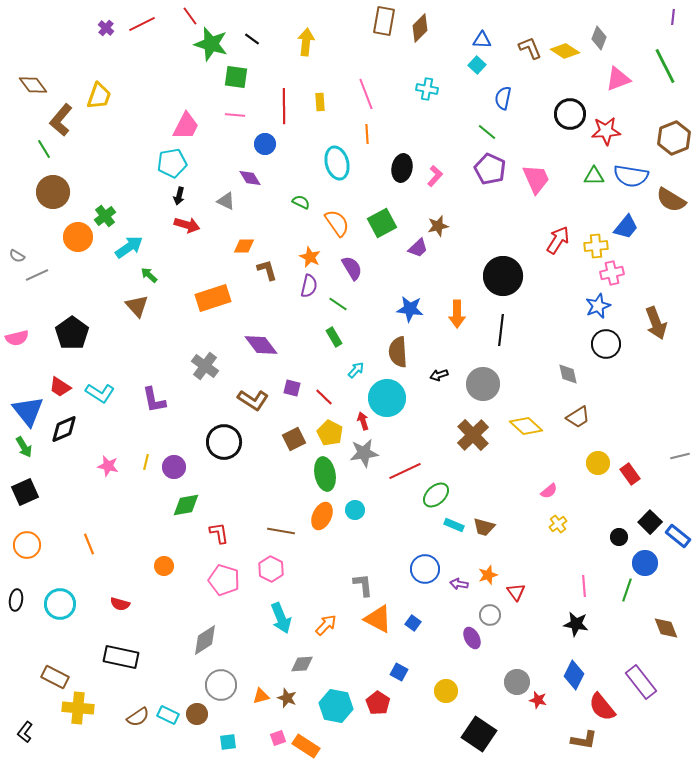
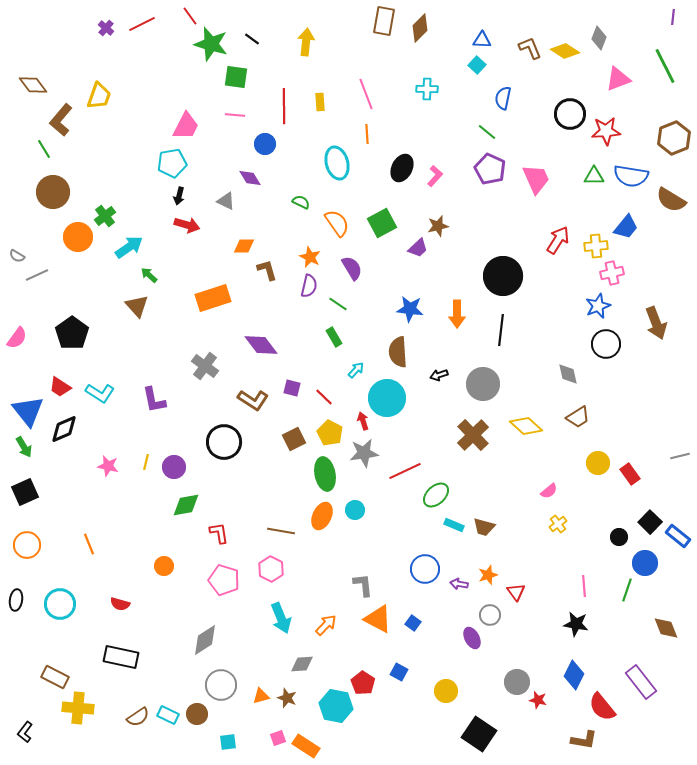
cyan cross at (427, 89): rotated 10 degrees counterclockwise
black ellipse at (402, 168): rotated 16 degrees clockwise
pink semicircle at (17, 338): rotated 40 degrees counterclockwise
red pentagon at (378, 703): moved 15 px left, 20 px up
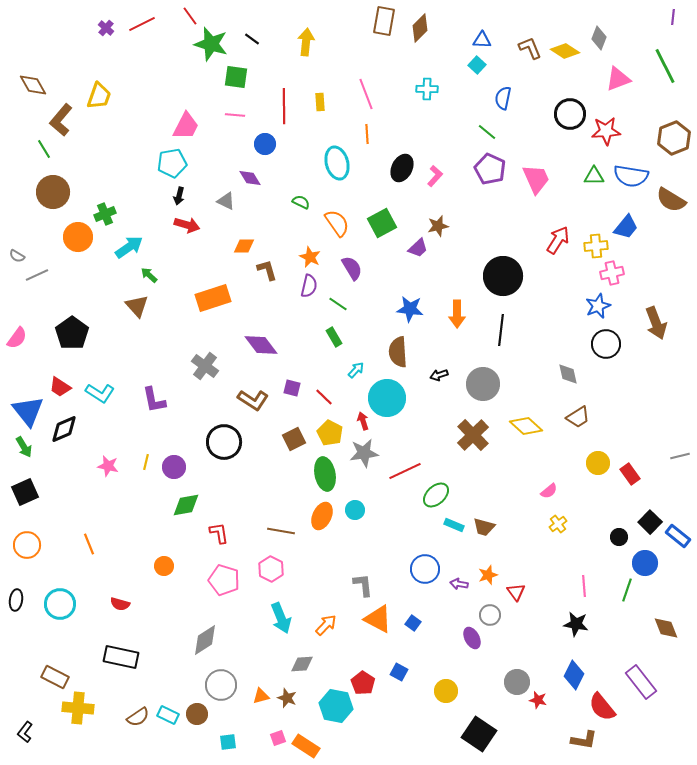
brown diamond at (33, 85): rotated 8 degrees clockwise
green cross at (105, 216): moved 2 px up; rotated 15 degrees clockwise
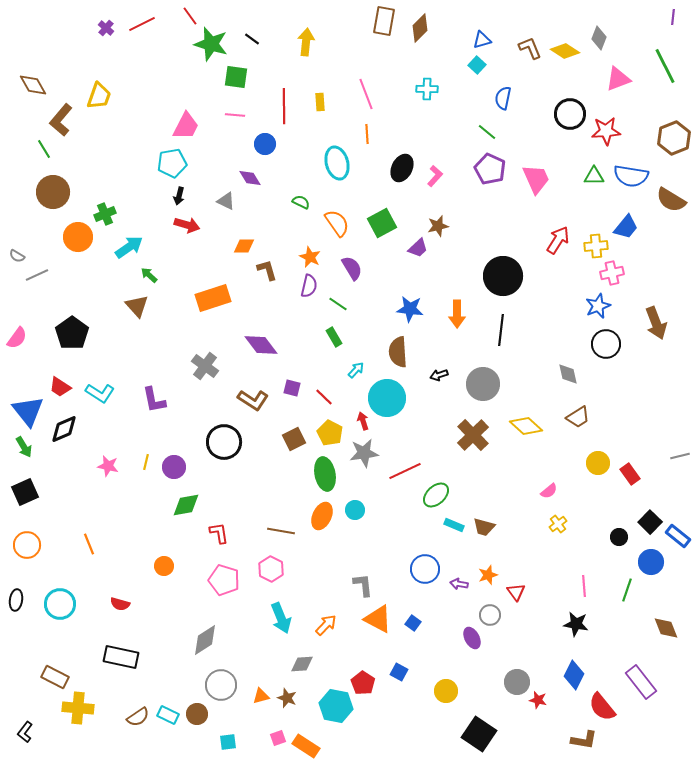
blue triangle at (482, 40): rotated 18 degrees counterclockwise
blue circle at (645, 563): moved 6 px right, 1 px up
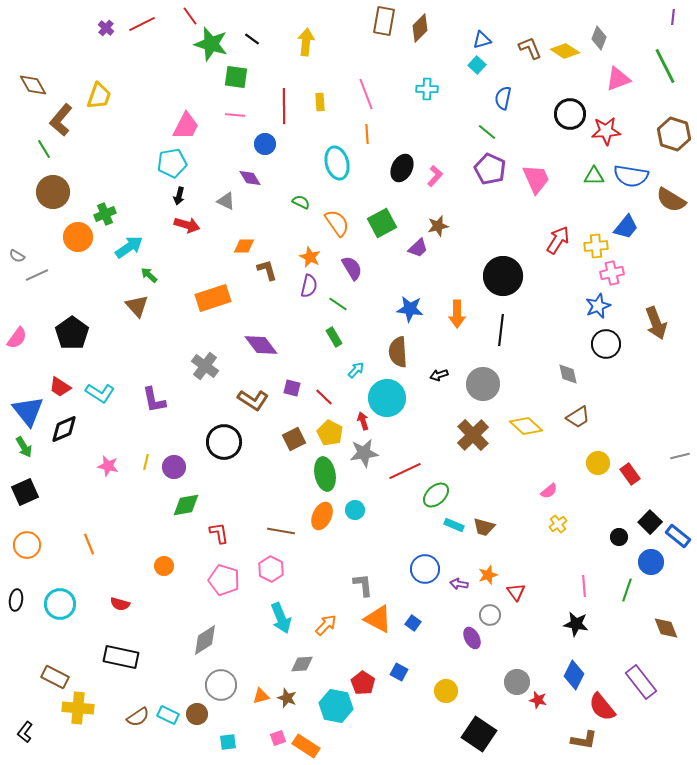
brown hexagon at (674, 138): moved 4 px up; rotated 20 degrees counterclockwise
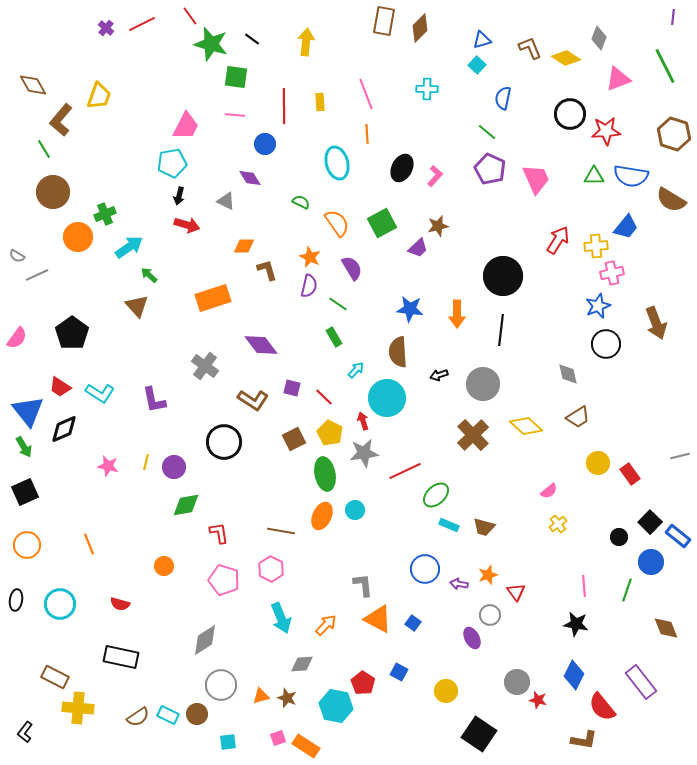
yellow diamond at (565, 51): moved 1 px right, 7 px down
cyan rectangle at (454, 525): moved 5 px left
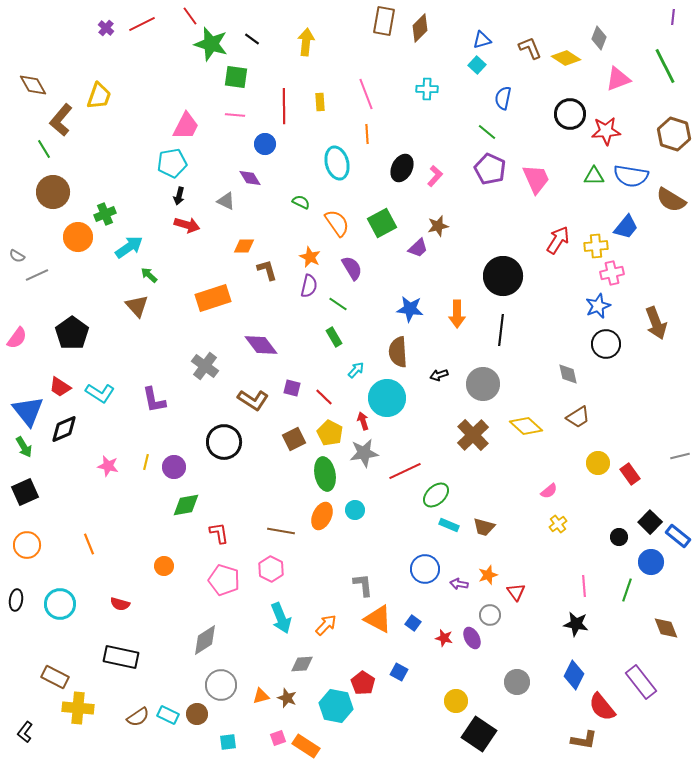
yellow circle at (446, 691): moved 10 px right, 10 px down
red star at (538, 700): moved 94 px left, 62 px up
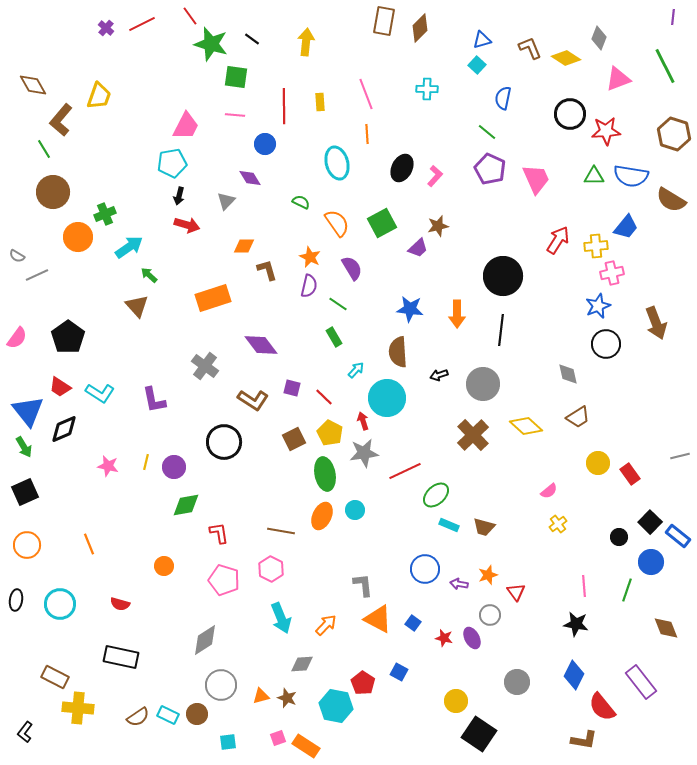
gray triangle at (226, 201): rotated 48 degrees clockwise
black pentagon at (72, 333): moved 4 px left, 4 px down
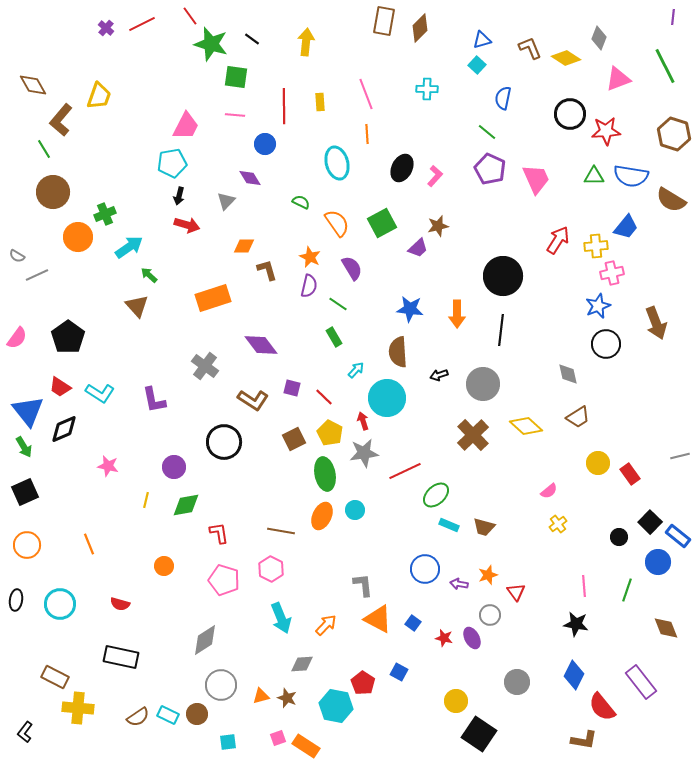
yellow line at (146, 462): moved 38 px down
blue circle at (651, 562): moved 7 px right
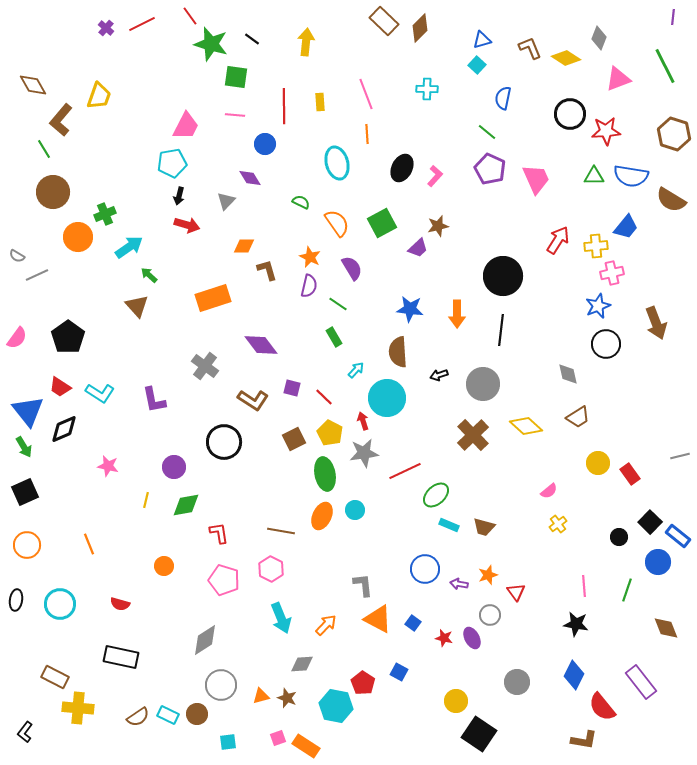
brown rectangle at (384, 21): rotated 56 degrees counterclockwise
